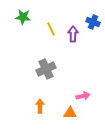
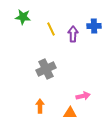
blue cross: moved 1 px right, 4 px down; rotated 24 degrees counterclockwise
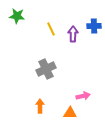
green star: moved 6 px left, 1 px up
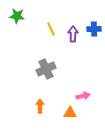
blue cross: moved 3 px down
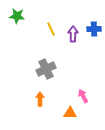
pink arrow: rotated 104 degrees counterclockwise
orange arrow: moved 7 px up
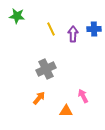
orange arrow: moved 1 px left, 1 px up; rotated 40 degrees clockwise
orange triangle: moved 4 px left, 2 px up
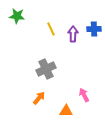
pink arrow: moved 1 px right, 1 px up
